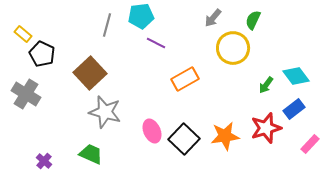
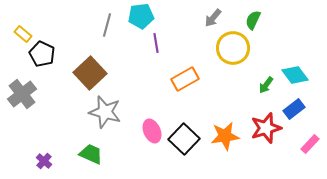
purple line: rotated 54 degrees clockwise
cyan diamond: moved 1 px left, 1 px up
gray cross: moved 4 px left; rotated 20 degrees clockwise
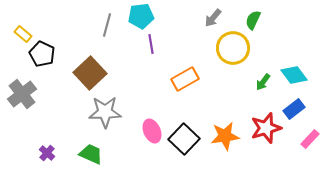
purple line: moved 5 px left, 1 px down
cyan diamond: moved 1 px left
green arrow: moved 3 px left, 3 px up
gray star: rotated 16 degrees counterclockwise
pink rectangle: moved 5 px up
purple cross: moved 3 px right, 8 px up
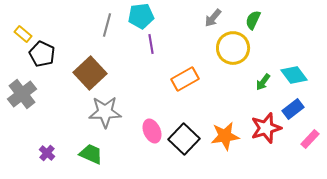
blue rectangle: moved 1 px left
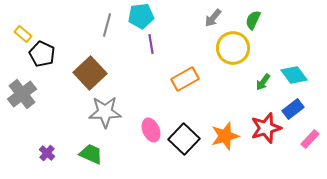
pink ellipse: moved 1 px left, 1 px up
orange star: rotated 8 degrees counterclockwise
